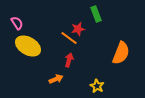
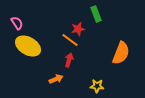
orange line: moved 1 px right, 2 px down
yellow star: rotated 24 degrees counterclockwise
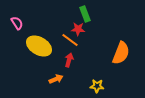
green rectangle: moved 11 px left
red star: rotated 16 degrees clockwise
yellow ellipse: moved 11 px right
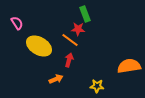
orange semicircle: moved 8 px right, 13 px down; rotated 120 degrees counterclockwise
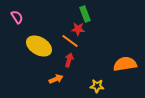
pink semicircle: moved 6 px up
orange line: moved 1 px down
orange semicircle: moved 4 px left, 2 px up
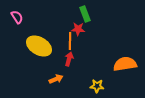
orange line: rotated 54 degrees clockwise
red arrow: moved 1 px up
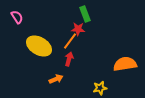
orange line: rotated 36 degrees clockwise
yellow star: moved 3 px right, 2 px down; rotated 16 degrees counterclockwise
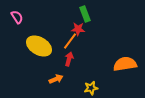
yellow star: moved 9 px left
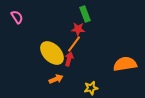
orange line: moved 4 px right, 3 px down
yellow ellipse: moved 13 px right, 7 px down; rotated 15 degrees clockwise
